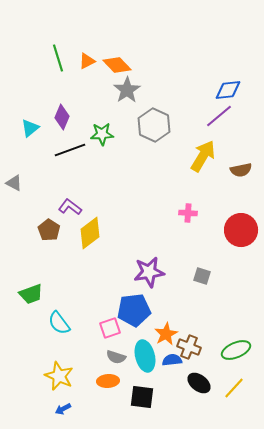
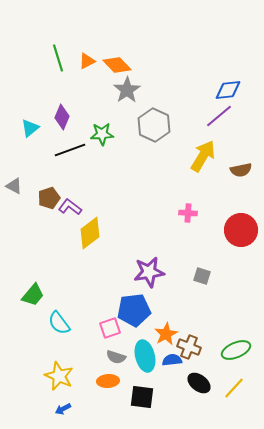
gray triangle: moved 3 px down
brown pentagon: moved 32 px up; rotated 20 degrees clockwise
green trapezoid: moved 2 px right, 1 px down; rotated 30 degrees counterclockwise
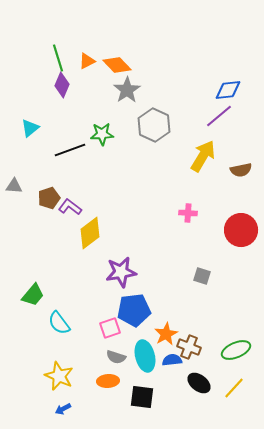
purple diamond: moved 32 px up
gray triangle: rotated 24 degrees counterclockwise
purple star: moved 28 px left
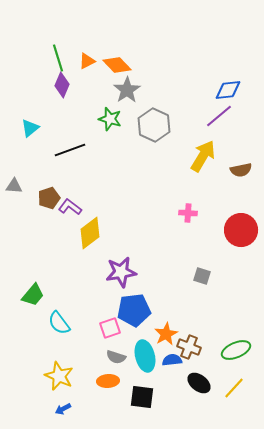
green star: moved 8 px right, 15 px up; rotated 20 degrees clockwise
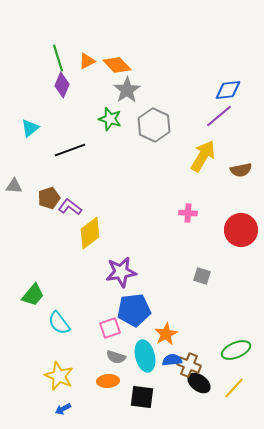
brown cross: moved 18 px down
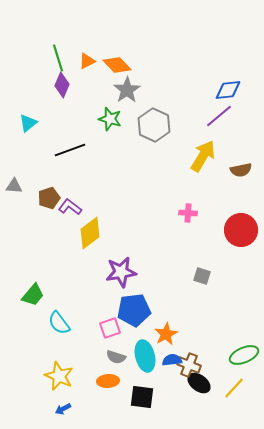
cyan triangle: moved 2 px left, 5 px up
green ellipse: moved 8 px right, 5 px down
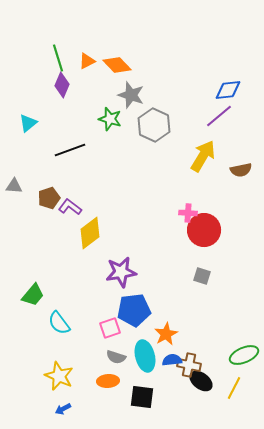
gray star: moved 4 px right, 5 px down; rotated 20 degrees counterclockwise
red circle: moved 37 px left
brown cross: rotated 10 degrees counterclockwise
black ellipse: moved 2 px right, 2 px up
yellow line: rotated 15 degrees counterclockwise
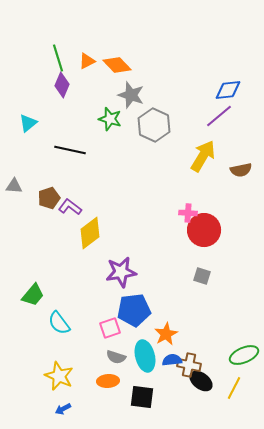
black line: rotated 32 degrees clockwise
